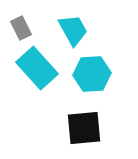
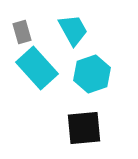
gray rectangle: moved 1 px right, 4 px down; rotated 10 degrees clockwise
cyan hexagon: rotated 15 degrees counterclockwise
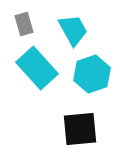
gray rectangle: moved 2 px right, 8 px up
black square: moved 4 px left, 1 px down
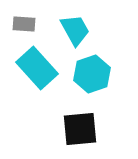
gray rectangle: rotated 70 degrees counterclockwise
cyan trapezoid: moved 2 px right
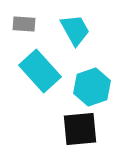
cyan rectangle: moved 3 px right, 3 px down
cyan hexagon: moved 13 px down
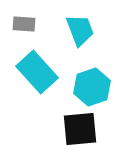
cyan trapezoid: moved 5 px right; rotated 8 degrees clockwise
cyan rectangle: moved 3 px left, 1 px down
